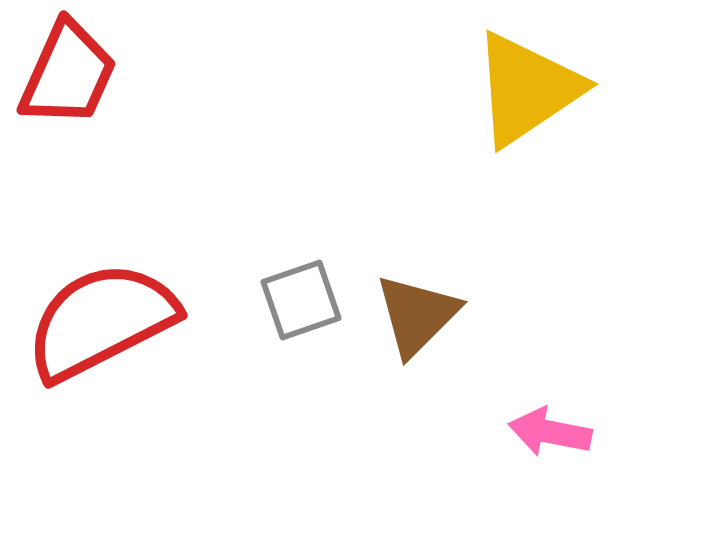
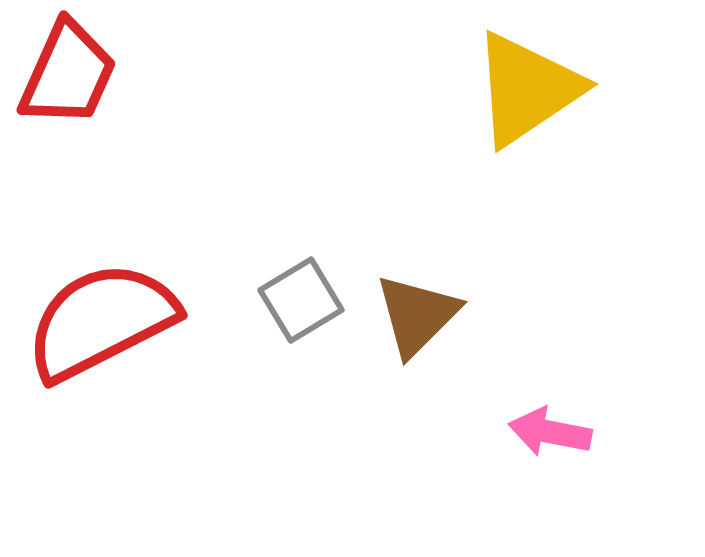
gray square: rotated 12 degrees counterclockwise
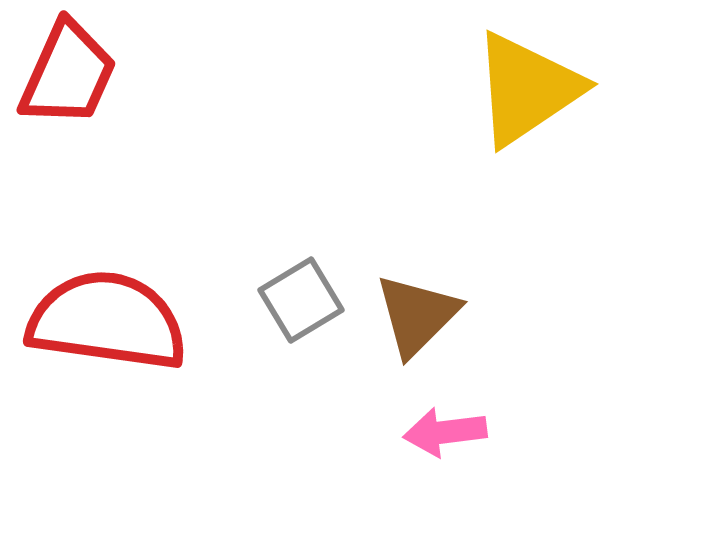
red semicircle: moved 6 px right; rotated 35 degrees clockwise
pink arrow: moved 105 px left; rotated 18 degrees counterclockwise
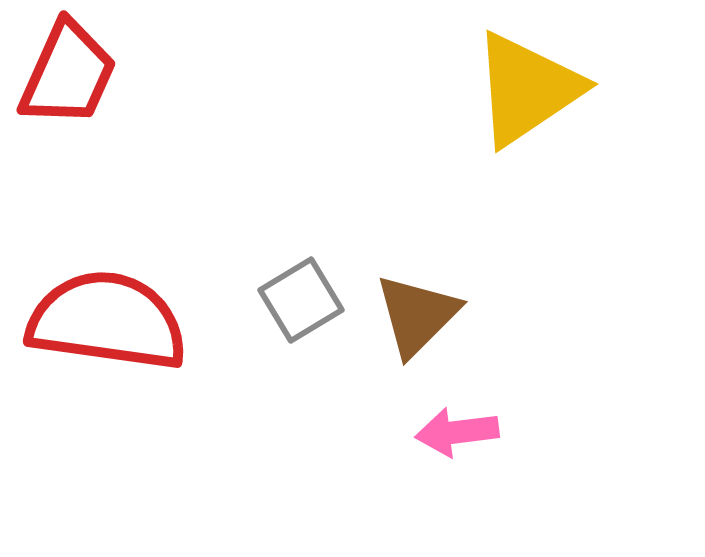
pink arrow: moved 12 px right
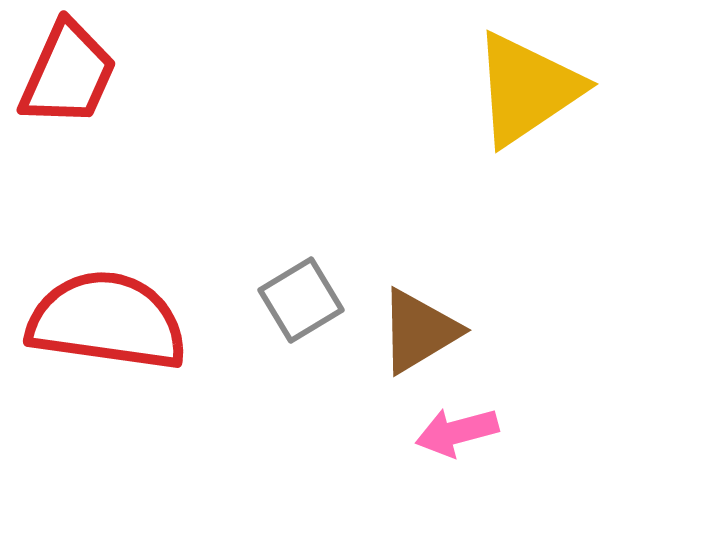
brown triangle: moved 2 px right, 16 px down; rotated 14 degrees clockwise
pink arrow: rotated 8 degrees counterclockwise
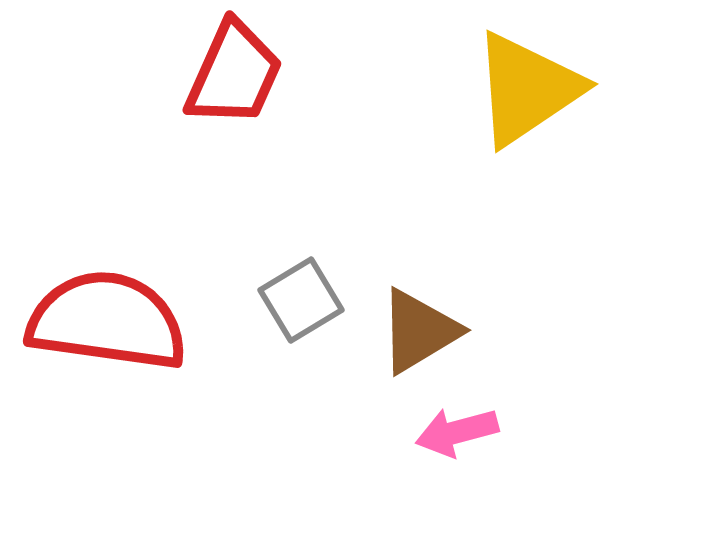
red trapezoid: moved 166 px right
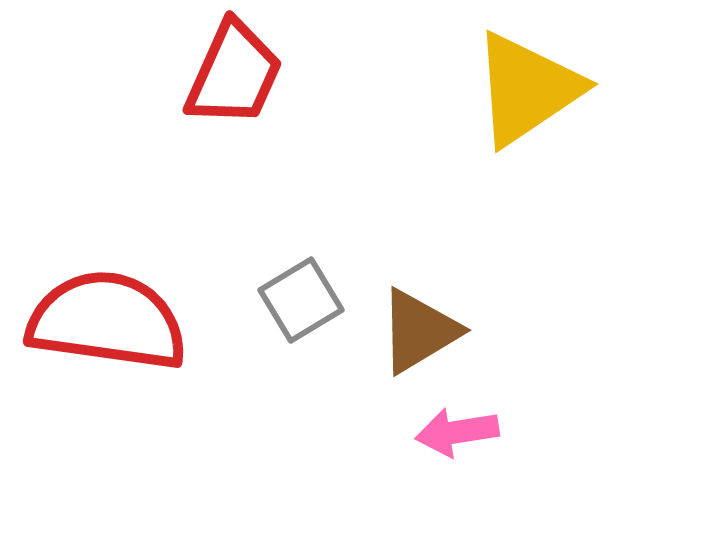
pink arrow: rotated 6 degrees clockwise
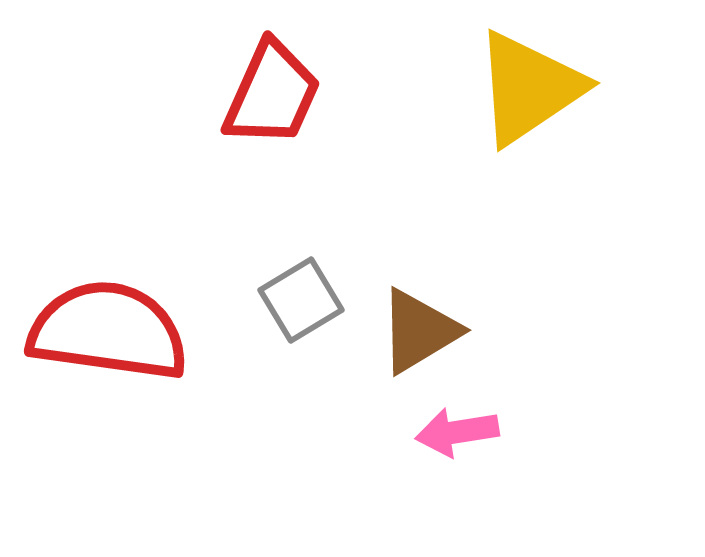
red trapezoid: moved 38 px right, 20 px down
yellow triangle: moved 2 px right, 1 px up
red semicircle: moved 1 px right, 10 px down
